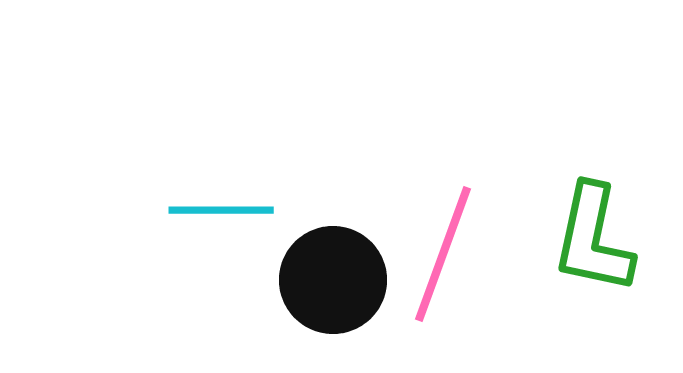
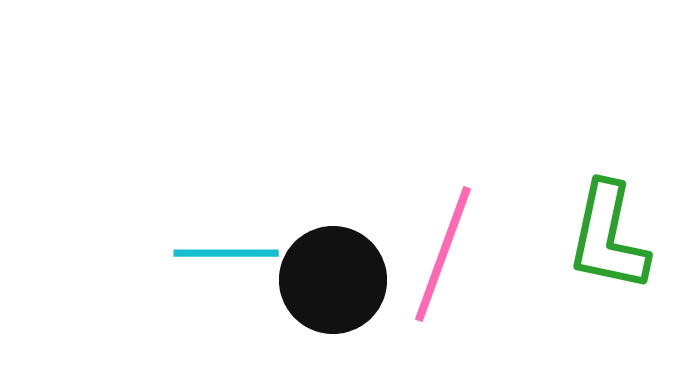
cyan line: moved 5 px right, 43 px down
green L-shape: moved 15 px right, 2 px up
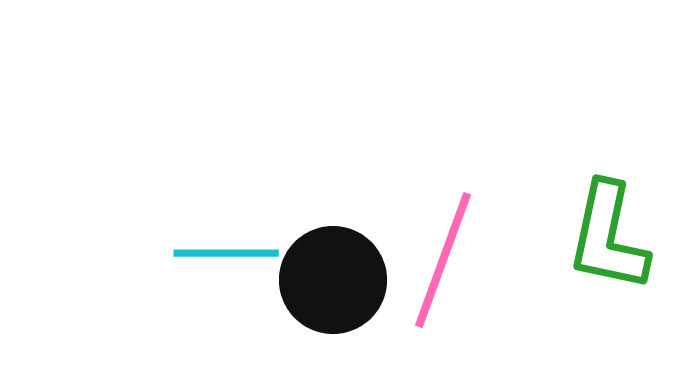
pink line: moved 6 px down
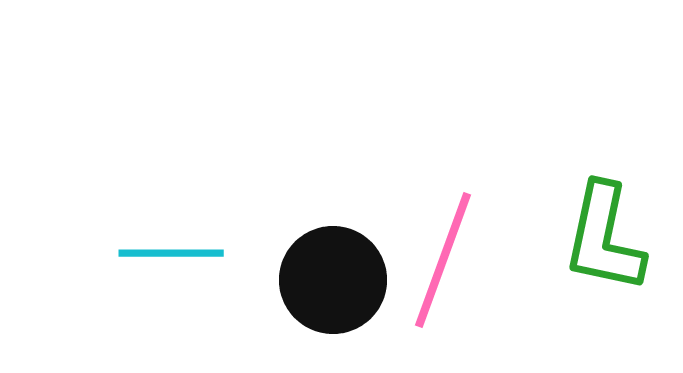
green L-shape: moved 4 px left, 1 px down
cyan line: moved 55 px left
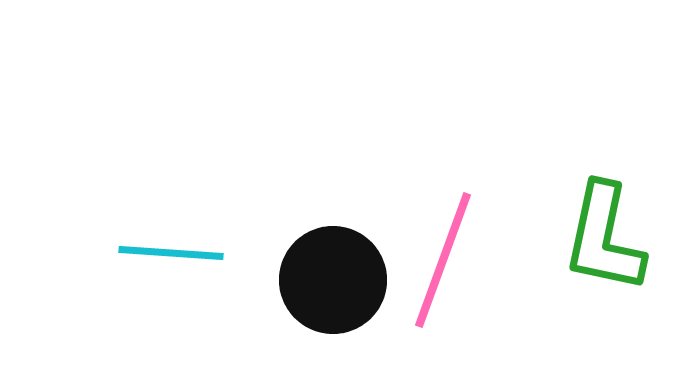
cyan line: rotated 4 degrees clockwise
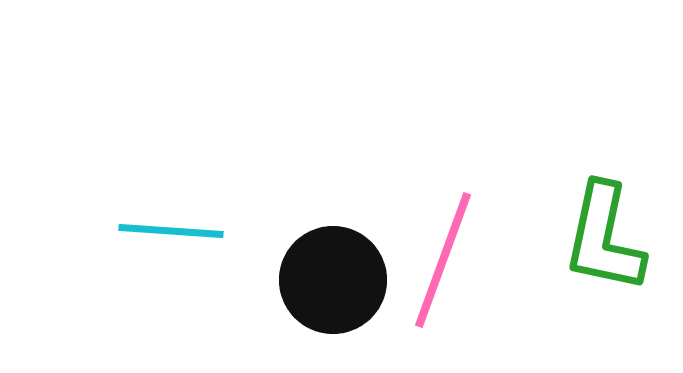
cyan line: moved 22 px up
